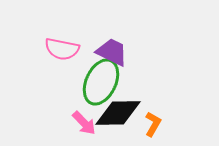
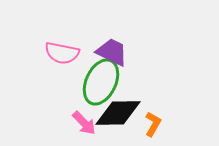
pink semicircle: moved 4 px down
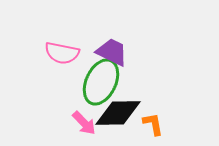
orange L-shape: rotated 40 degrees counterclockwise
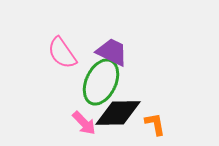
pink semicircle: rotated 44 degrees clockwise
orange L-shape: moved 2 px right
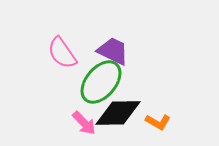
purple trapezoid: moved 1 px right, 1 px up
green ellipse: rotated 15 degrees clockwise
orange L-shape: moved 3 px right, 2 px up; rotated 130 degrees clockwise
